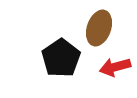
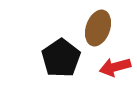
brown ellipse: moved 1 px left
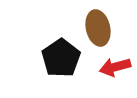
brown ellipse: rotated 32 degrees counterclockwise
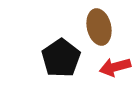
brown ellipse: moved 1 px right, 1 px up
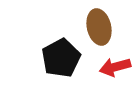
black pentagon: rotated 6 degrees clockwise
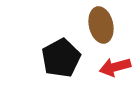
brown ellipse: moved 2 px right, 2 px up
